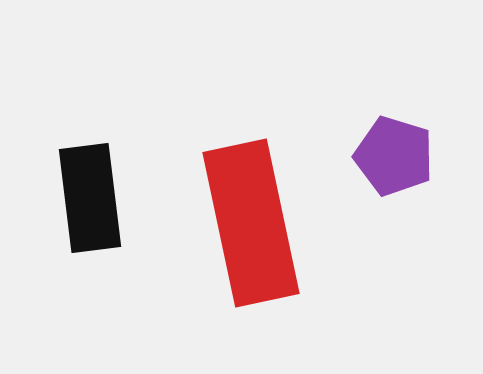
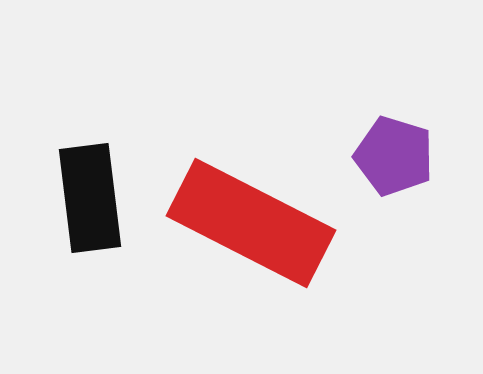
red rectangle: rotated 51 degrees counterclockwise
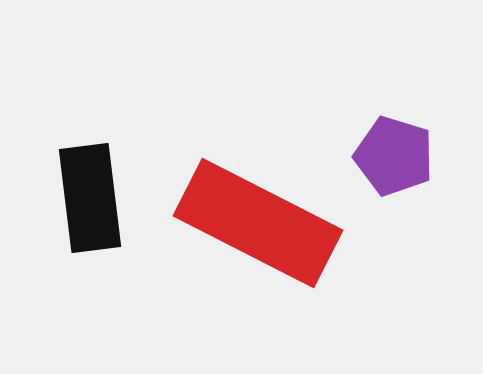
red rectangle: moved 7 px right
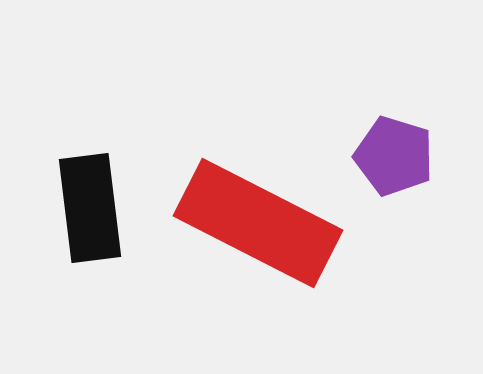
black rectangle: moved 10 px down
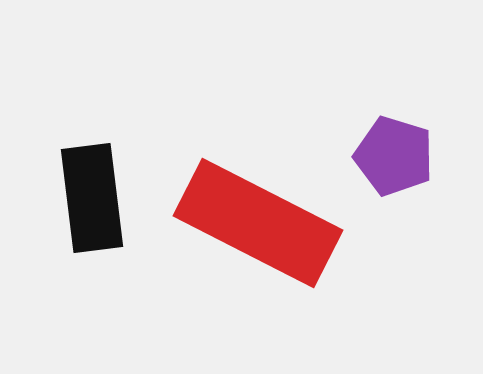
black rectangle: moved 2 px right, 10 px up
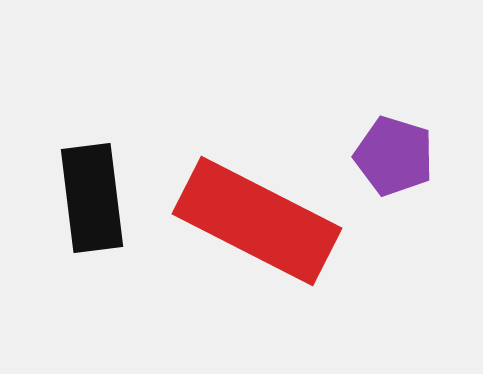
red rectangle: moved 1 px left, 2 px up
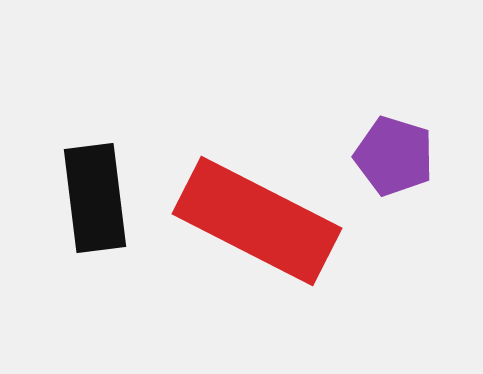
black rectangle: moved 3 px right
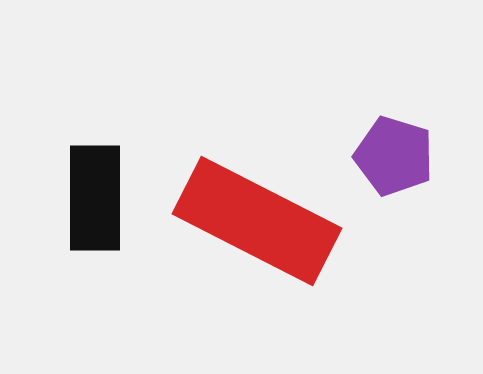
black rectangle: rotated 7 degrees clockwise
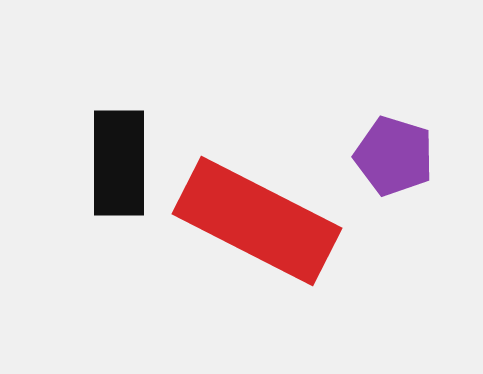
black rectangle: moved 24 px right, 35 px up
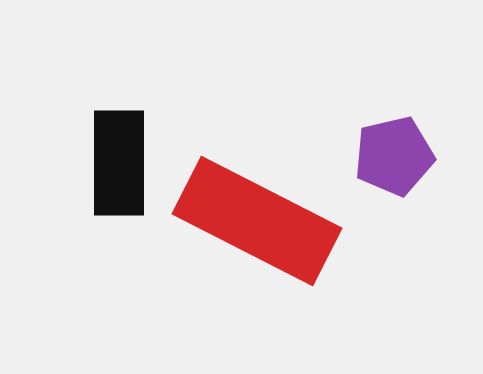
purple pentagon: rotated 30 degrees counterclockwise
